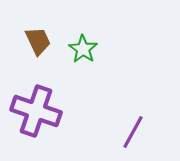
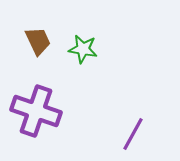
green star: rotated 24 degrees counterclockwise
purple line: moved 2 px down
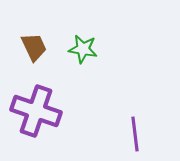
brown trapezoid: moved 4 px left, 6 px down
purple line: moved 2 px right; rotated 36 degrees counterclockwise
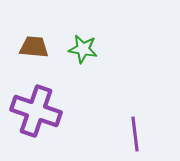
brown trapezoid: rotated 60 degrees counterclockwise
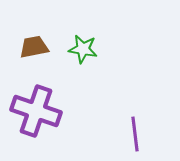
brown trapezoid: rotated 16 degrees counterclockwise
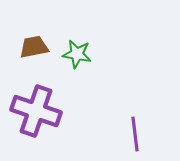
green star: moved 6 px left, 5 px down
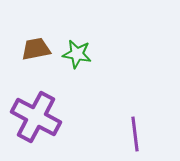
brown trapezoid: moved 2 px right, 2 px down
purple cross: moved 6 px down; rotated 9 degrees clockwise
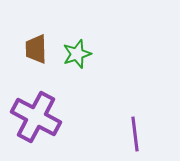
brown trapezoid: rotated 80 degrees counterclockwise
green star: rotated 28 degrees counterclockwise
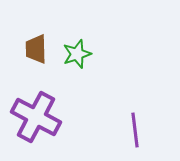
purple line: moved 4 px up
